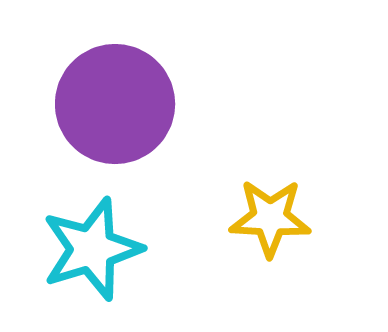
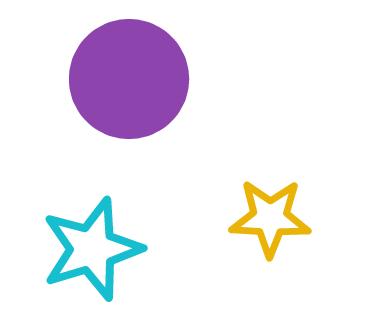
purple circle: moved 14 px right, 25 px up
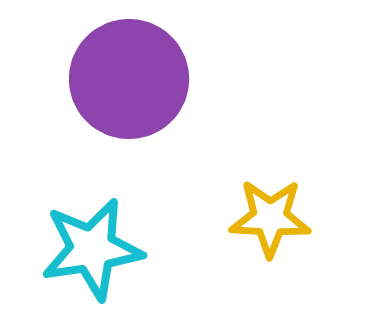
cyan star: rotated 8 degrees clockwise
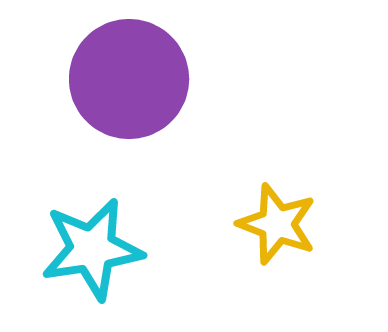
yellow star: moved 7 px right, 6 px down; rotated 18 degrees clockwise
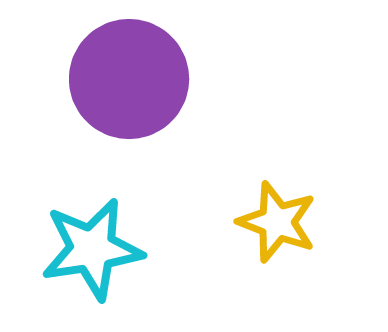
yellow star: moved 2 px up
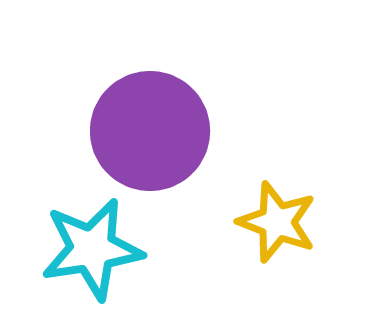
purple circle: moved 21 px right, 52 px down
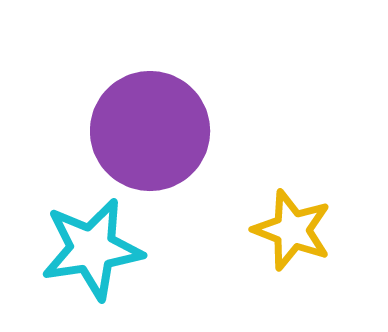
yellow star: moved 15 px right, 8 px down
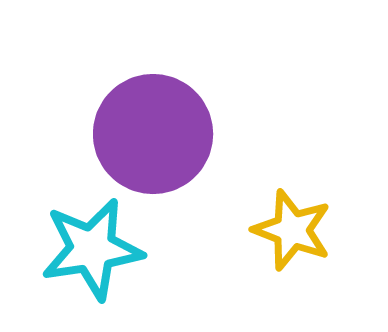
purple circle: moved 3 px right, 3 px down
